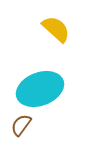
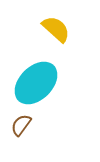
cyan ellipse: moved 4 px left, 6 px up; rotated 24 degrees counterclockwise
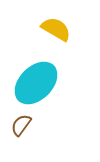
yellow semicircle: rotated 12 degrees counterclockwise
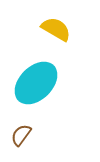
brown semicircle: moved 10 px down
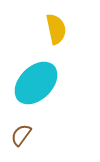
yellow semicircle: rotated 48 degrees clockwise
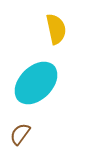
brown semicircle: moved 1 px left, 1 px up
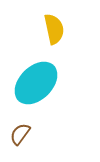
yellow semicircle: moved 2 px left
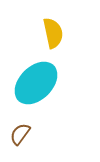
yellow semicircle: moved 1 px left, 4 px down
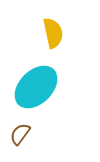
cyan ellipse: moved 4 px down
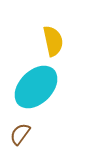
yellow semicircle: moved 8 px down
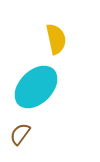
yellow semicircle: moved 3 px right, 2 px up
